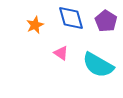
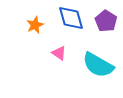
pink triangle: moved 2 px left
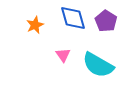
blue diamond: moved 2 px right
pink triangle: moved 4 px right, 2 px down; rotated 21 degrees clockwise
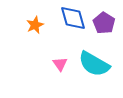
purple pentagon: moved 2 px left, 2 px down
pink triangle: moved 3 px left, 9 px down
cyan semicircle: moved 4 px left, 1 px up
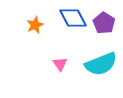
blue diamond: rotated 12 degrees counterclockwise
cyan semicircle: moved 7 px right; rotated 52 degrees counterclockwise
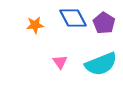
orange star: rotated 18 degrees clockwise
pink triangle: moved 2 px up
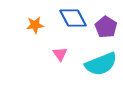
purple pentagon: moved 2 px right, 4 px down
pink triangle: moved 8 px up
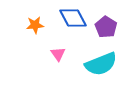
pink triangle: moved 2 px left
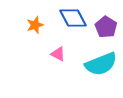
orange star: rotated 12 degrees counterclockwise
pink triangle: rotated 28 degrees counterclockwise
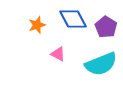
blue diamond: moved 1 px down
orange star: moved 2 px right
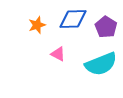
blue diamond: rotated 64 degrees counterclockwise
